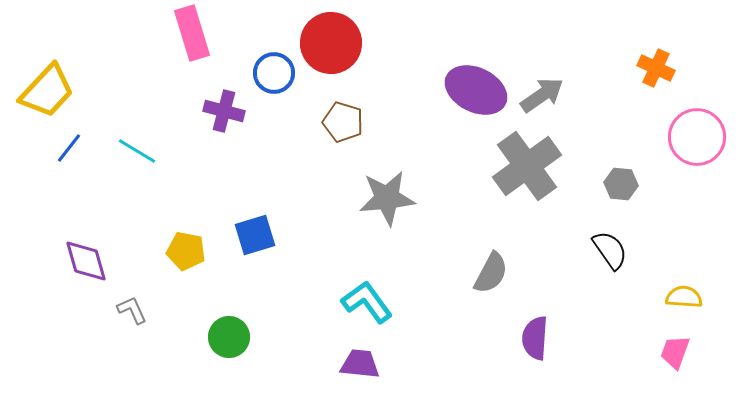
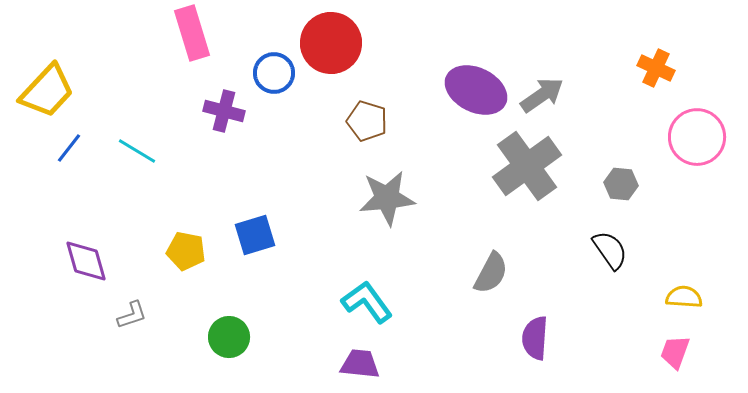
brown pentagon: moved 24 px right, 1 px up
gray L-shape: moved 5 px down; rotated 96 degrees clockwise
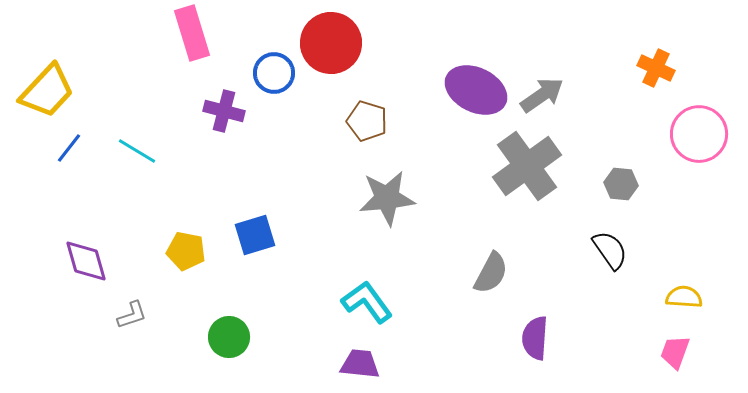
pink circle: moved 2 px right, 3 px up
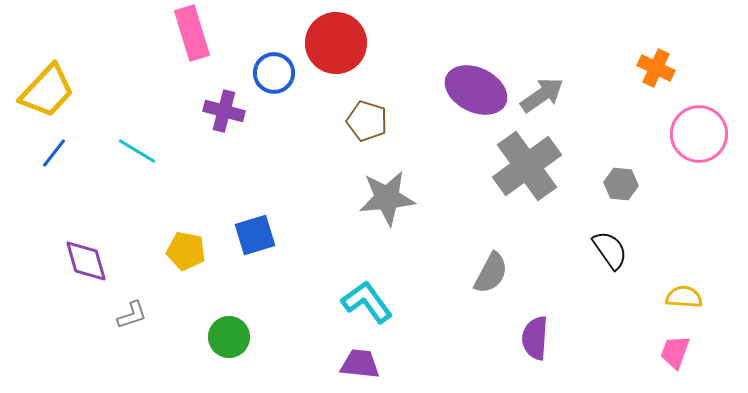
red circle: moved 5 px right
blue line: moved 15 px left, 5 px down
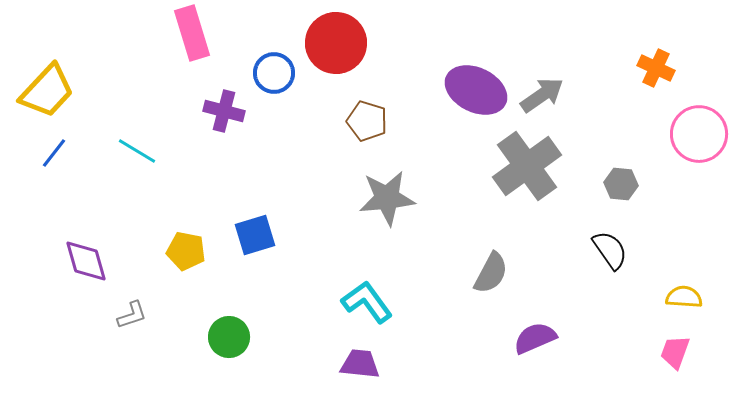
purple semicircle: rotated 63 degrees clockwise
